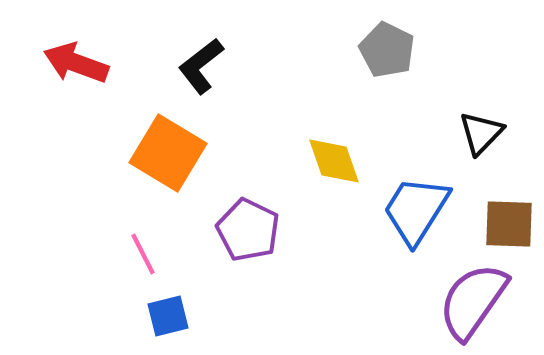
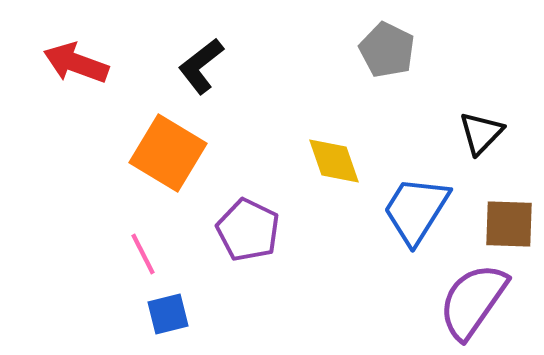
blue square: moved 2 px up
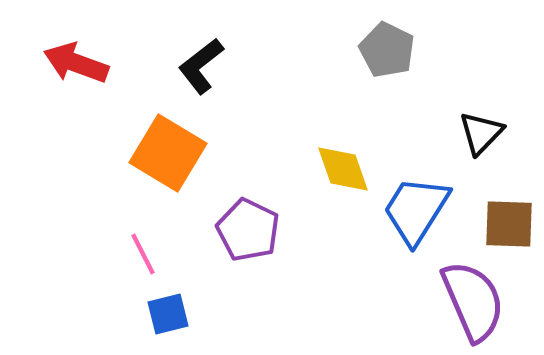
yellow diamond: moved 9 px right, 8 px down
purple semicircle: rotated 122 degrees clockwise
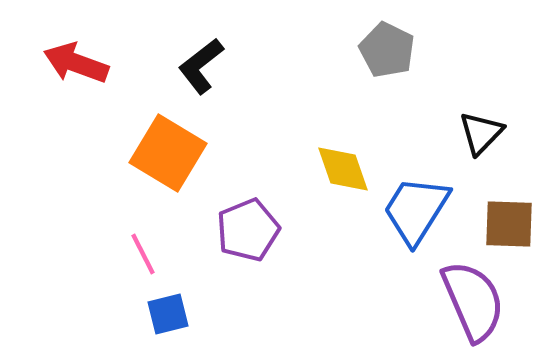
purple pentagon: rotated 24 degrees clockwise
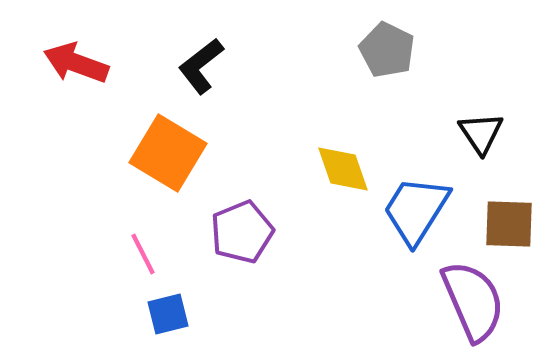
black triangle: rotated 18 degrees counterclockwise
purple pentagon: moved 6 px left, 2 px down
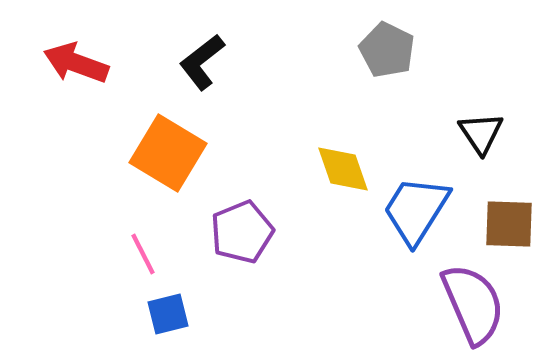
black L-shape: moved 1 px right, 4 px up
purple semicircle: moved 3 px down
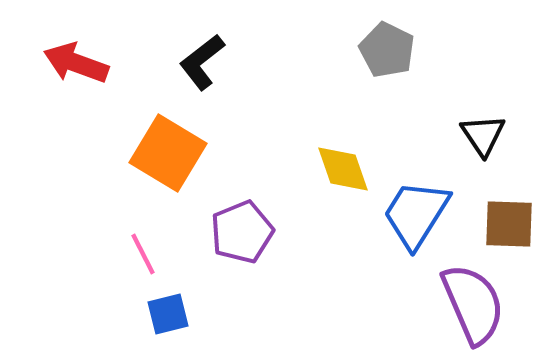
black triangle: moved 2 px right, 2 px down
blue trapezoid: moved 4 px down
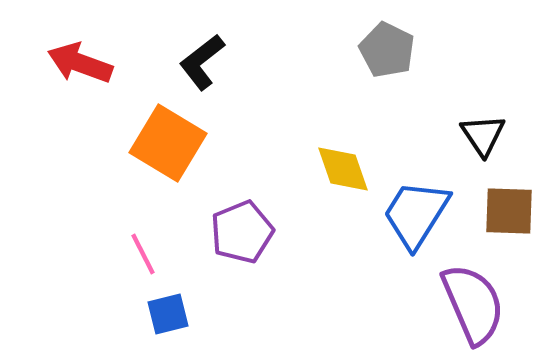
red arrow: moved 4 px right
orange square: moved 10 px up
brown square: moved 13 px up
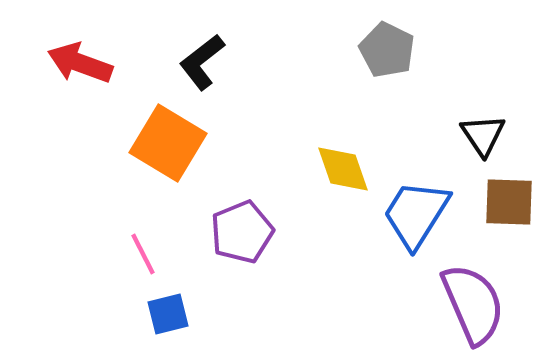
brown square: moved 9 px up
